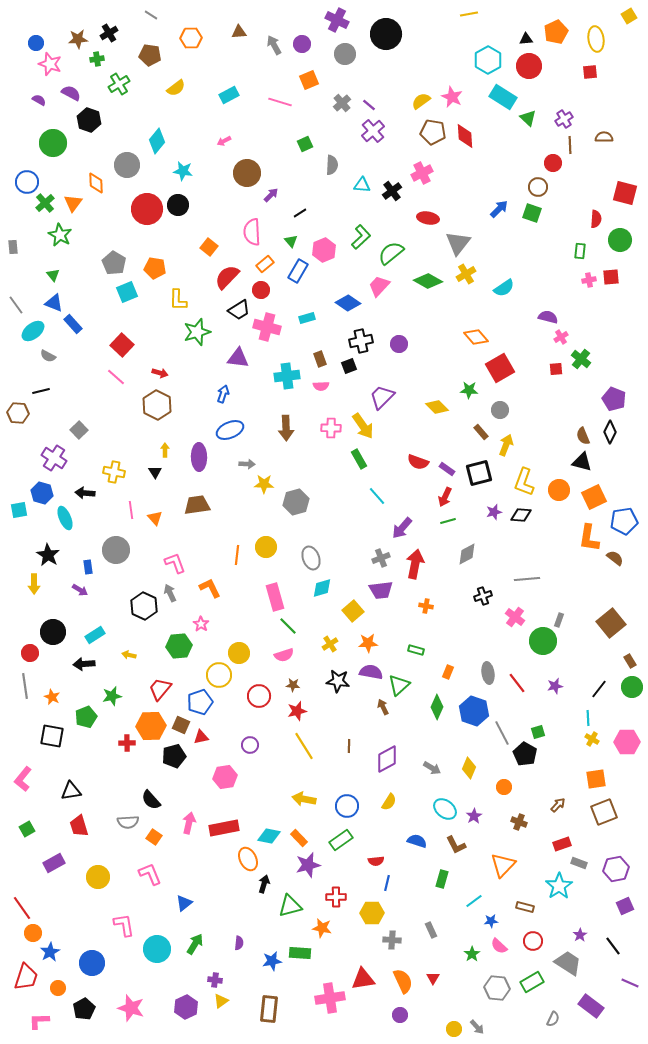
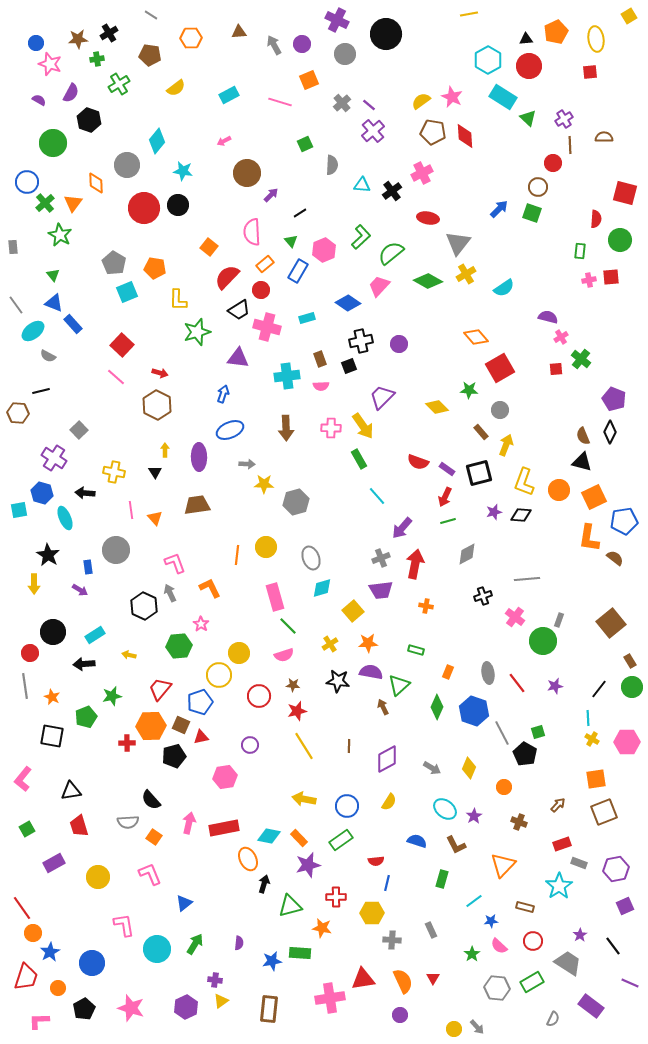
purple semicircle at (71, 93): rotated 90 degrees clockwise
red circle at (147, 209): moved 3 px left, 1 px up
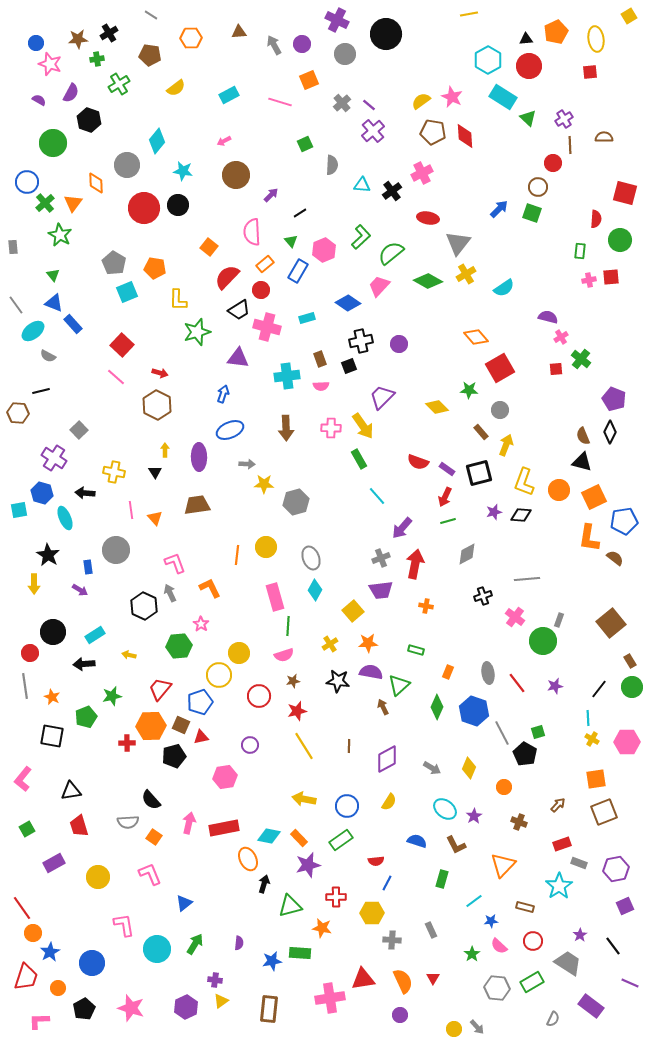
brown circle at (247, 173): moved 11 px left, 2 px down
cyan diamond at (322, 588): moved 7 px left, 2 px down; rotated 45 degrees counterclockwise
green line at (288, 626): rotated 48 degrees clockwise
brown star at (293, 685): moved 4 px up; rotated 16 degrees counterclockwise
blue line at (387, 883): rotated 14 degrees clockwise
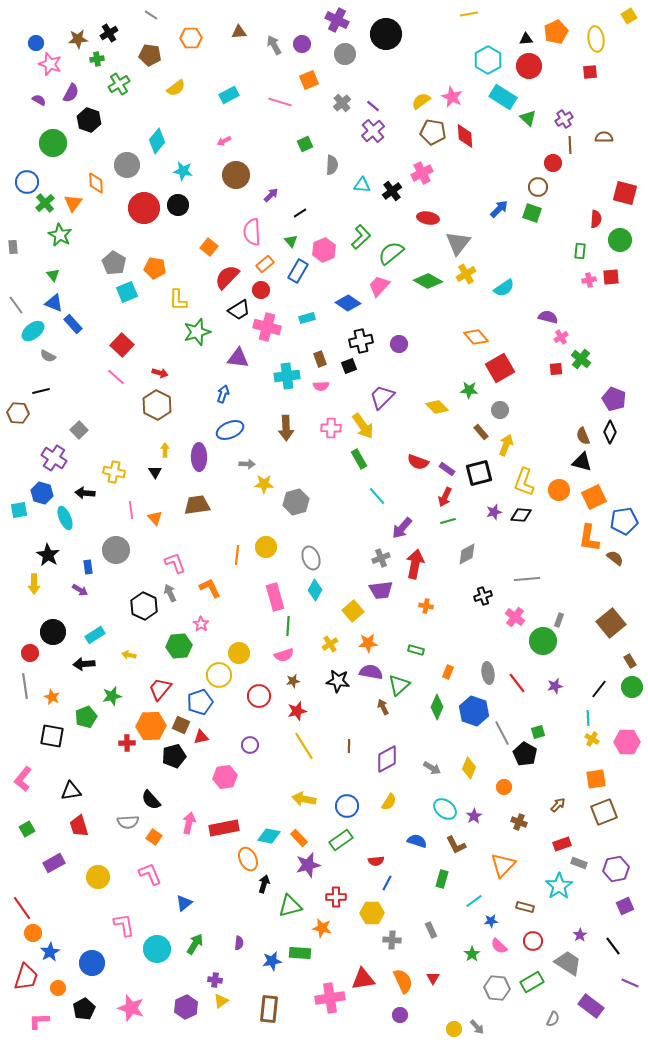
purple line at (369, 105): moved 4 px right, 1 px down
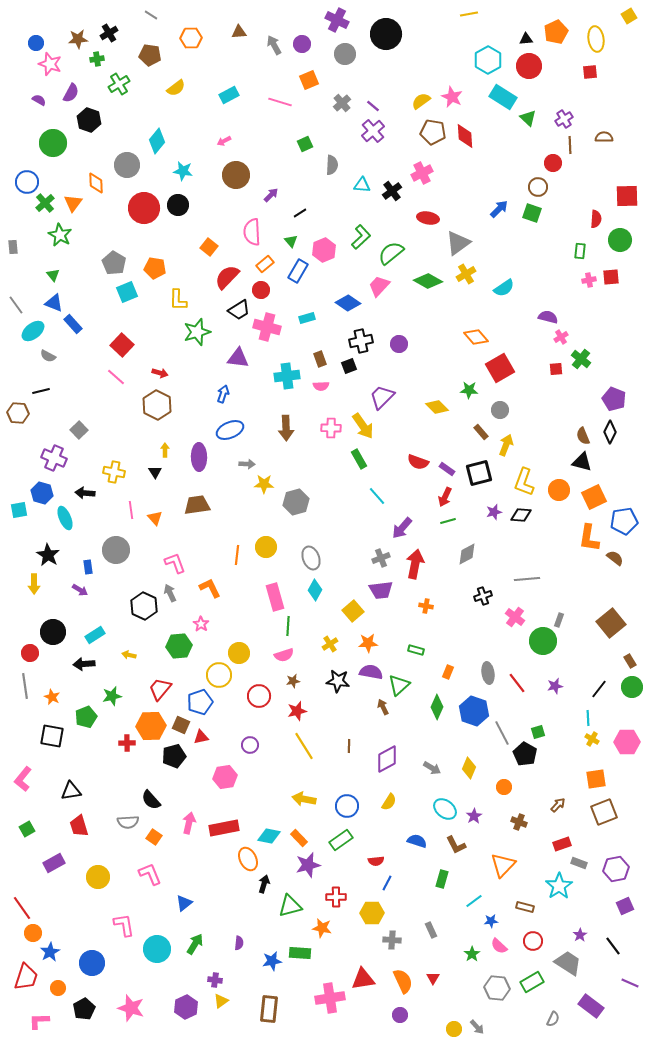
red square at (625, 193): moved 2 px right, 3 px down; rotated 15 degrees counterclockwise
gray triangle at (458, 243): rotated 16 degrees clockwise
purple cross at (54, 458): rotated 10 degrees counterclockwise
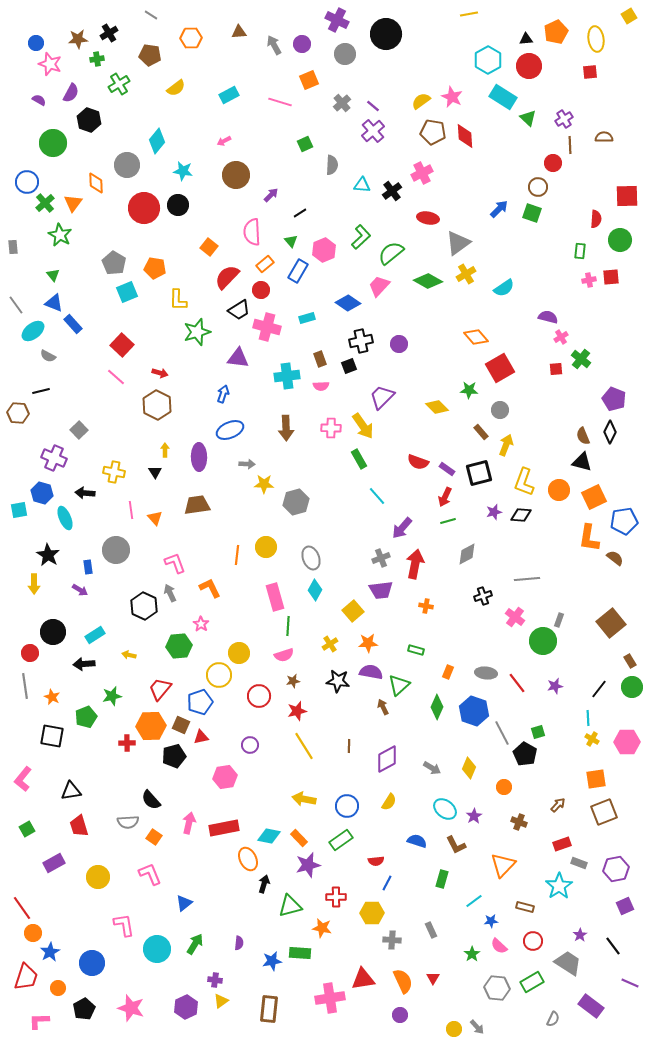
gray ellipse at (488, 673): moved 2 px left; rotated 75 degrees counterclockwise
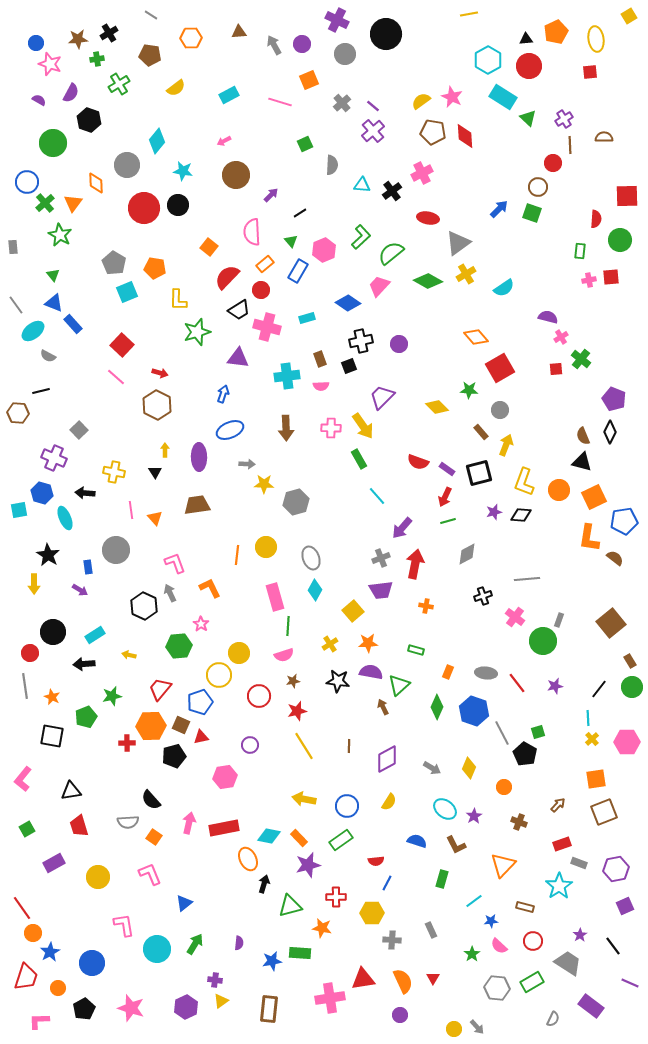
yellow cross at (592, 739): rotated 16 degrees clockwise
